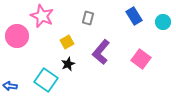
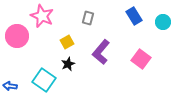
cyan square: moved 2 px left
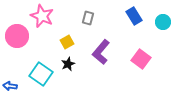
cyan square: moved 3 px left, 6 px up
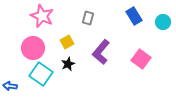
pink circle: moved 16 px right, 12 px down
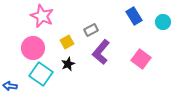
gray rectangle: moved 3 px right, 12 px down; rotated 48 degrees clockwise
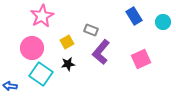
pink star: rotated 20 degrees clockwise
gray rectangle: rotated 48 degrees clockwise
pink circle: moved 1 px left
pink square: rotated 30 degrees clockwise
black star: rotated 16 degrees clockwise
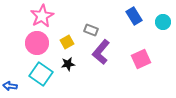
pink circle: moved 5 px right, 5 px up
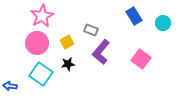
cyan circle: moved 1 px down
pink square: rotated 30 degrees counterclockwise
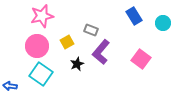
pink star: rotated 15 degrees clockwise
pink circle: moved 3 px down
black star: moved 9 px right; rotated 16 degrees counterclockwise
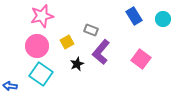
cyan circle: moved 4 px up
